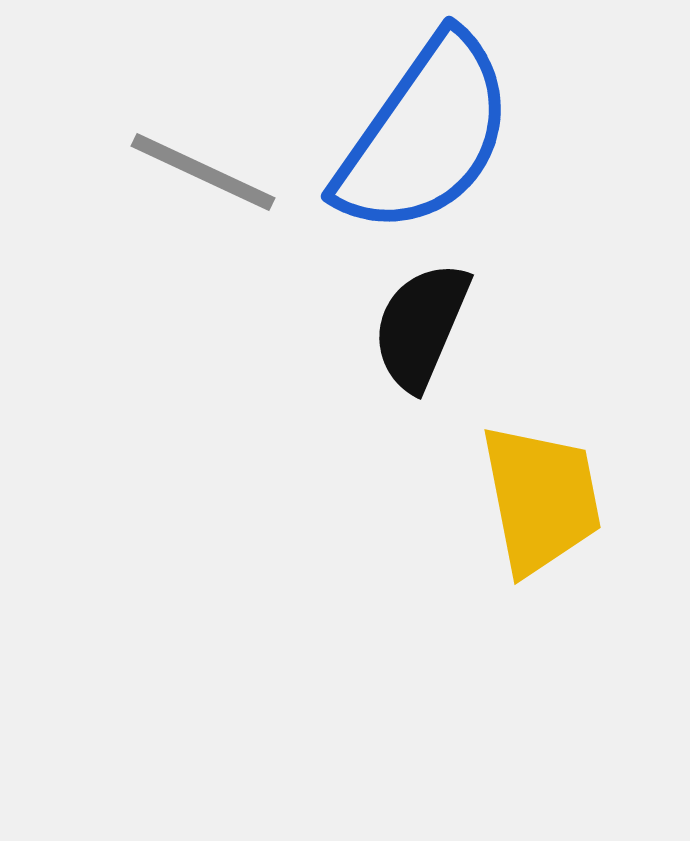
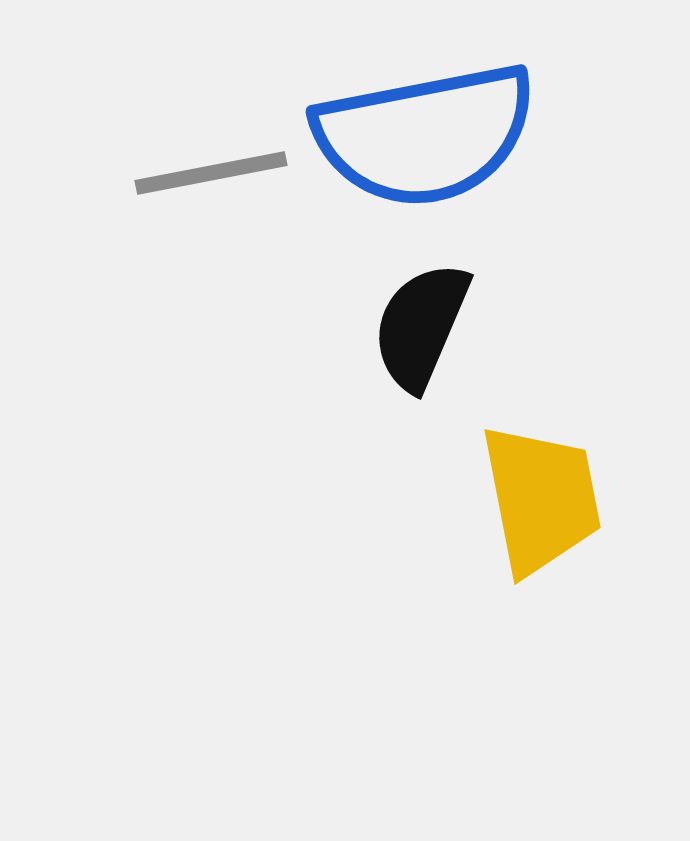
blue semicircle: rotated 44 degrees clockwise
gray line: moved 8 px right, 1 px down; rotated 36 degrees counterclockwise
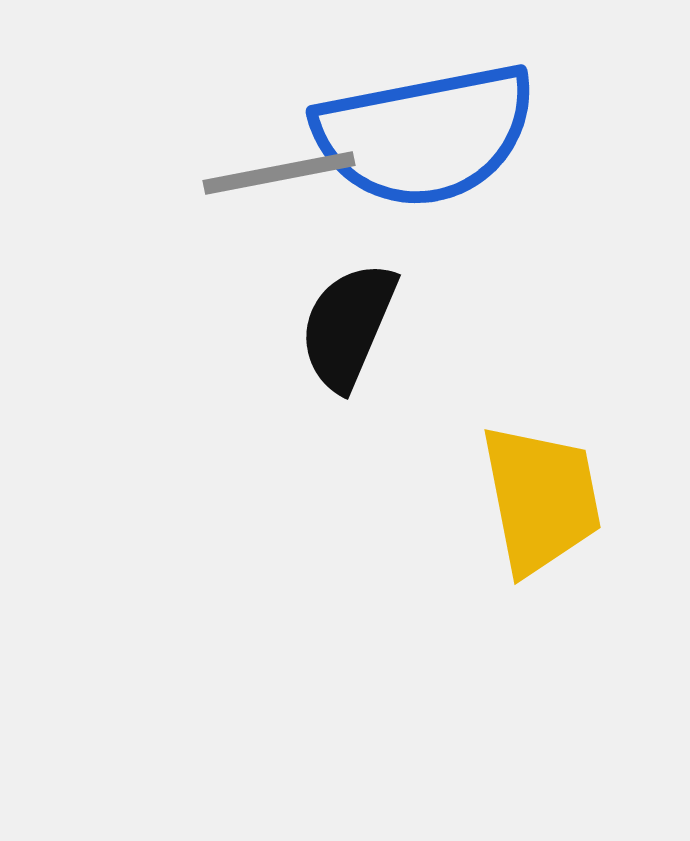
gray line: moved 68 px right
black semicircle: moved 73 px left
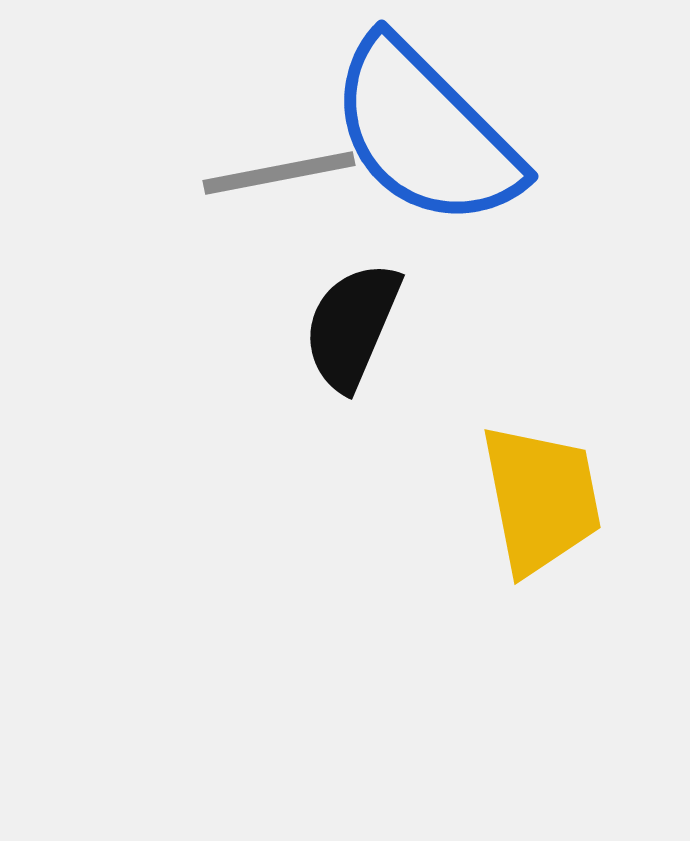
blue semicircle: moved 2 px up; rotated 56 degrees clockwise
black semicircle: moved 4 px right
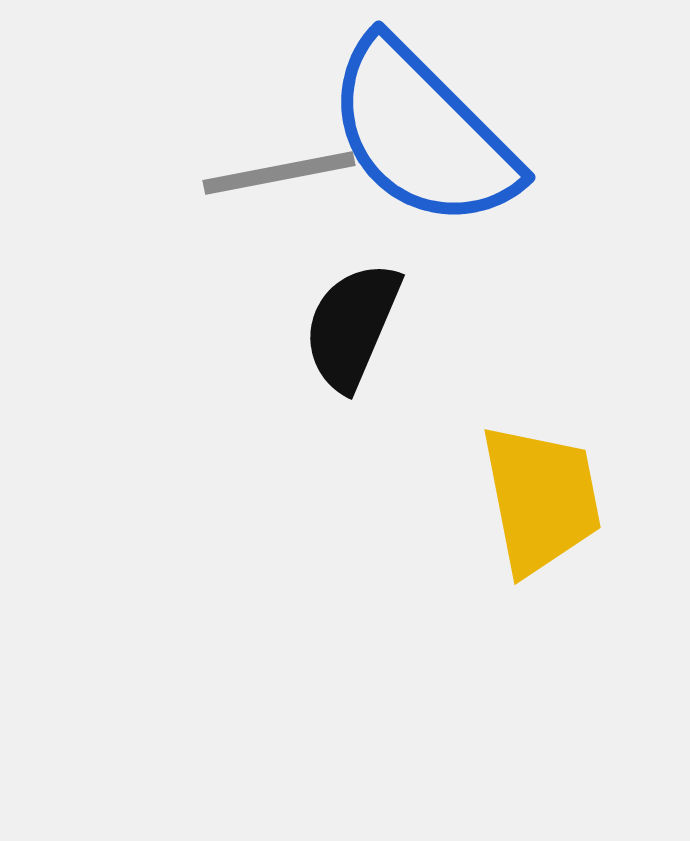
blue semicircle: moved 3 px left, 1 px down
